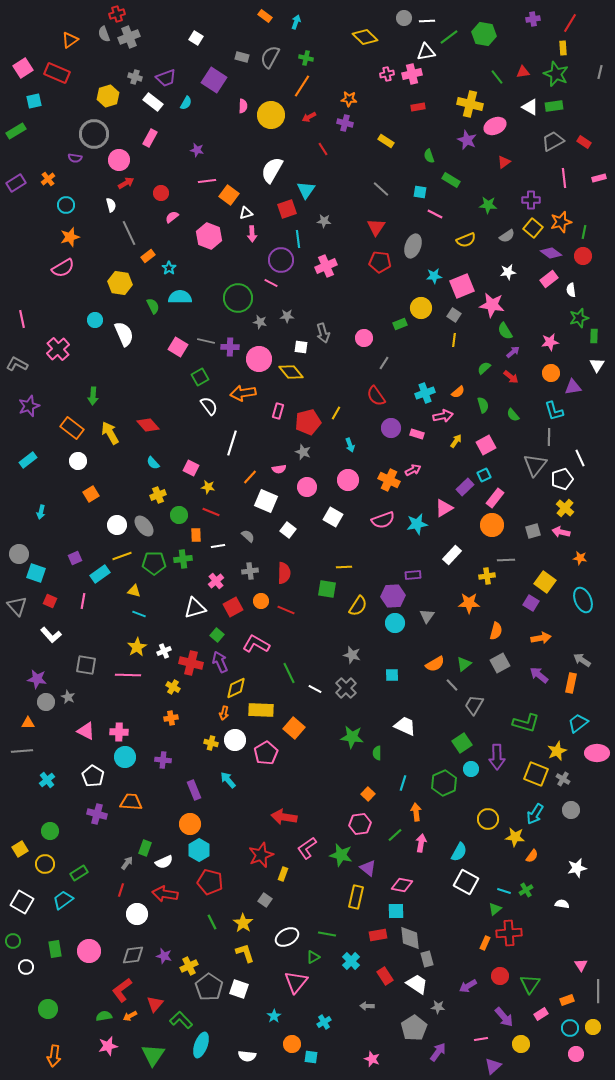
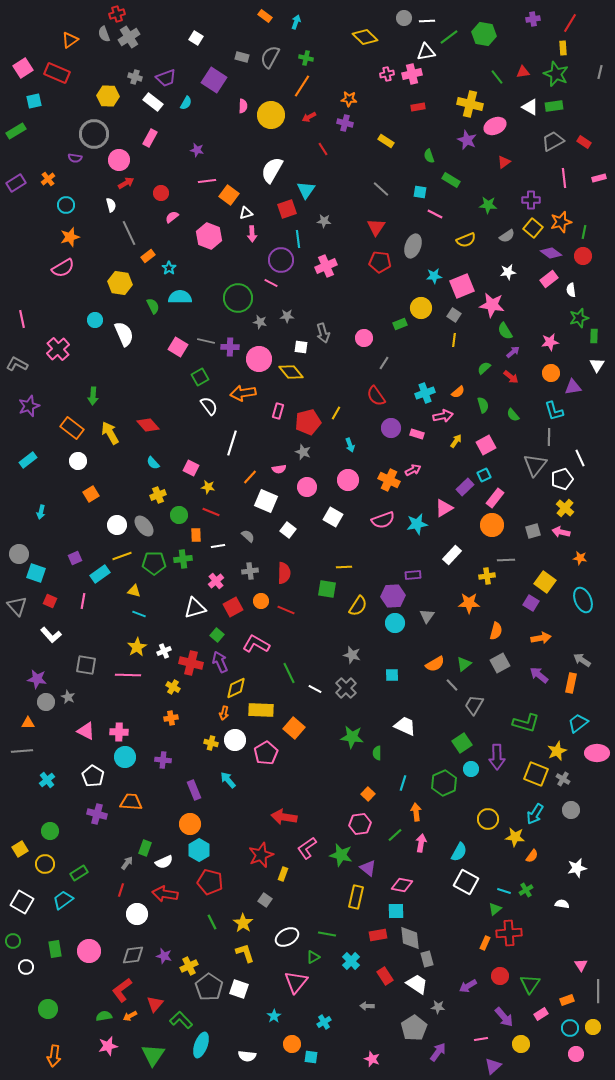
gray cross at (129, 37): rotated 10 degrees counterclockwise
yellow hexagon at (108, 96): rotated 20 degrees clockwise
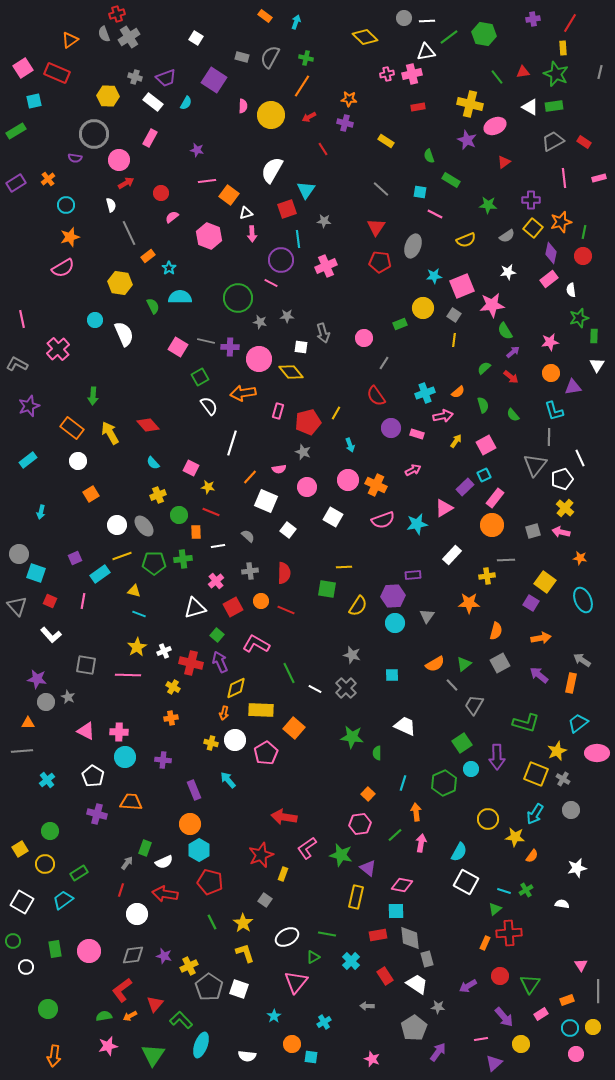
purple diamond at (551, 253): rotated 65 degrees clockwise
pink star at (492, 305): rotated 15 degrees counterclockwise
yellow circle at (421, 308): moved 2 px right
orange cross at (389, 480): moved 13 px left, 5 px down
orange rectangle at (196, 535): moved 3 px up
purple triangle at (493, 1066): moved 1 px right, 3 px up
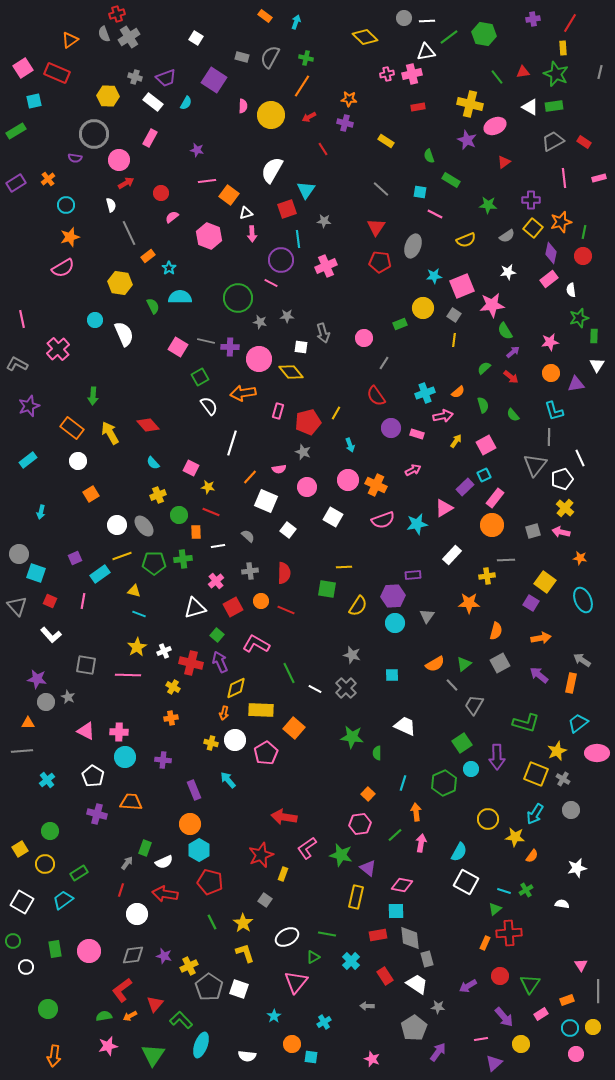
purple triangle at (573, 387): moved 3 px right, 3 px up
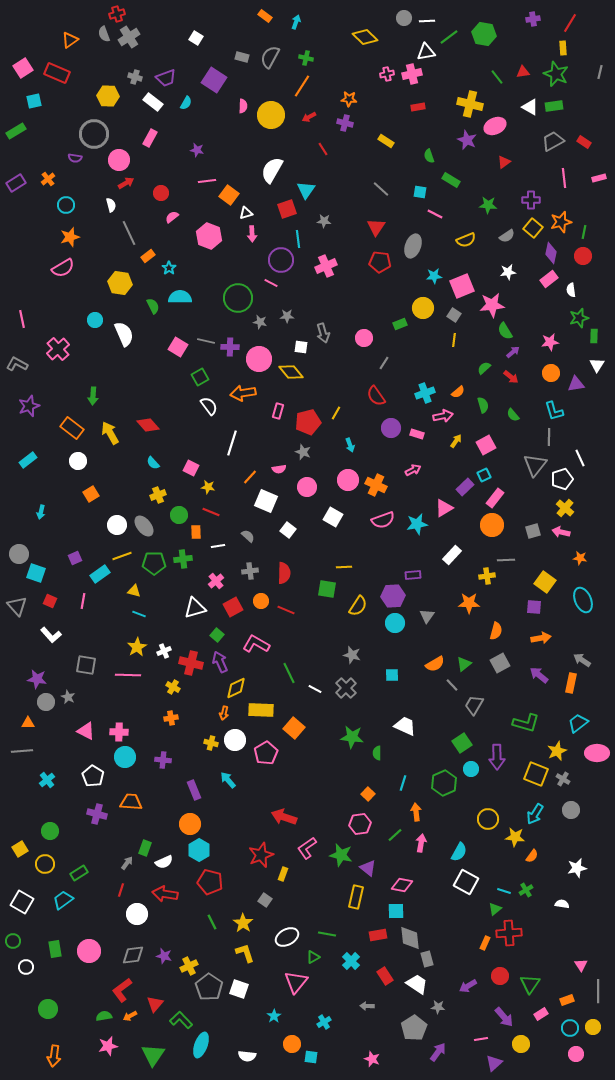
purple square at (531, 603): moved 3 px right, 4 px down; rotated 28 degrees counterclockwise
red arrow at (284, 817): rotated 10 degrees clockwise
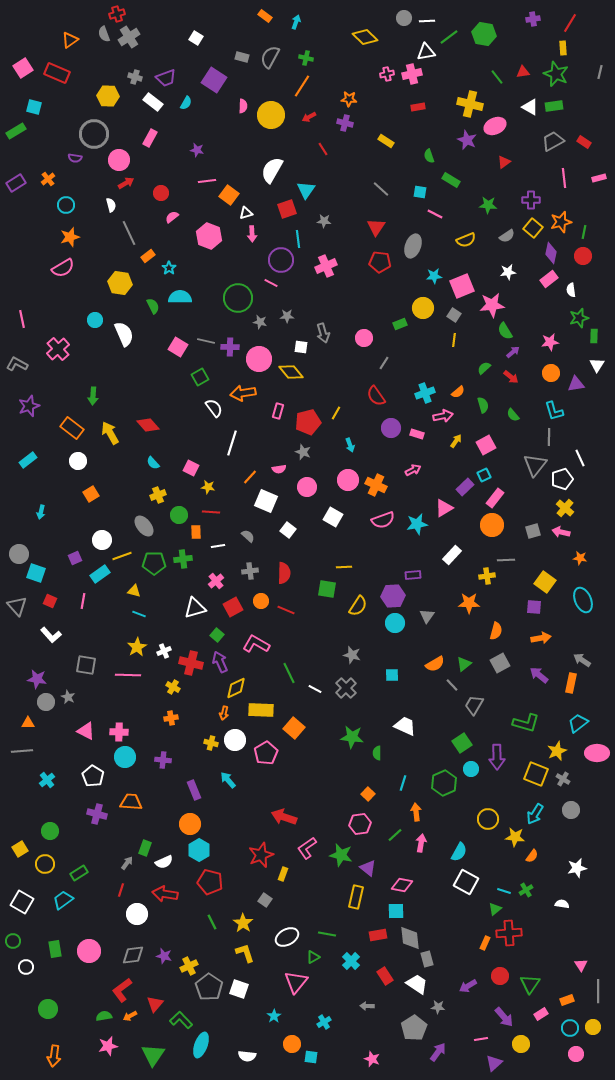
cyan square at (34, 101): moved 6 px down; rotated 28 degrees clockwise
white semicircle at (209, 406): moved 5 px right, 2 px down
red line at (211, 512): rotated 18 degrees counterclockwise
white circle at (117, 525): moved 15 px left, 15 px down
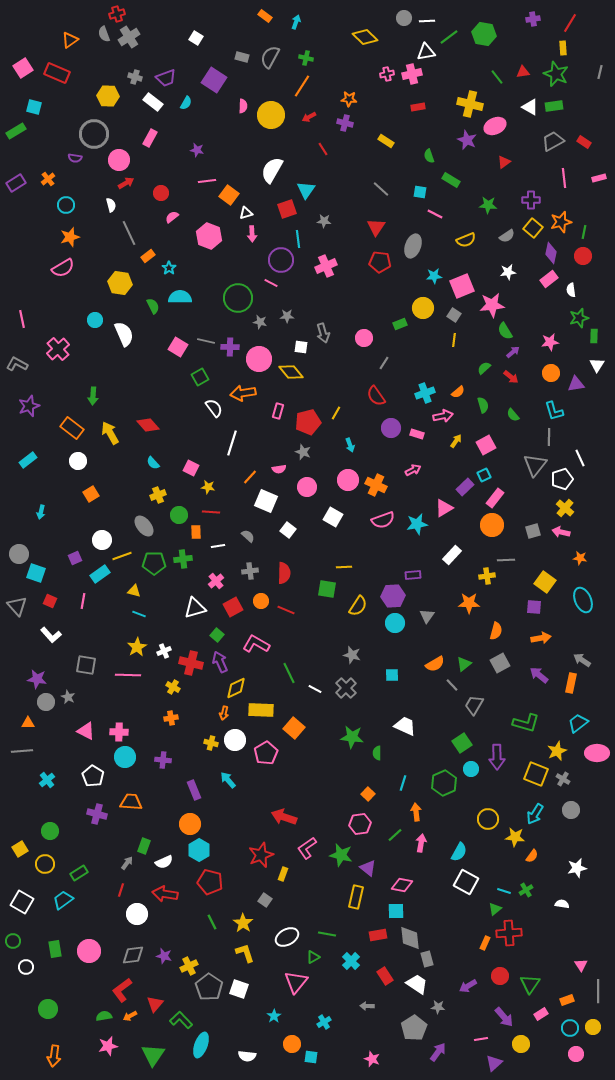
green rectangle at (145, 848): moved 1 px left, 2 px up
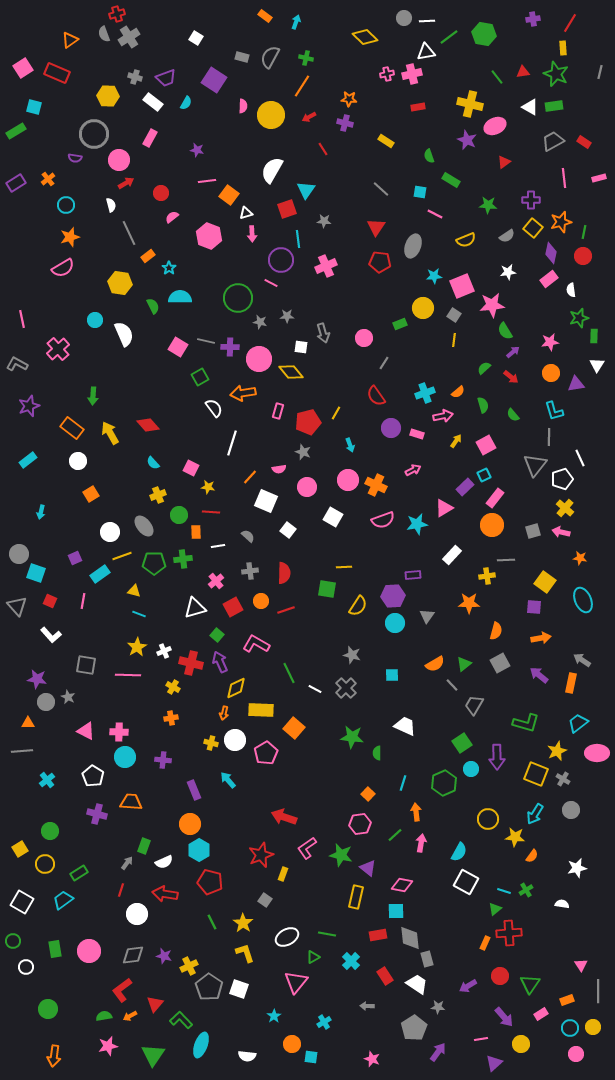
white circle at (102, 540): moved 8 px right, 8 px up
red line at (286, 610): rotated 42 degrees counterclockwise
